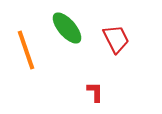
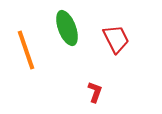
green ellipse: rotated 20 degrees clockwise
red L-shape: rotated 20 degrees clockwise
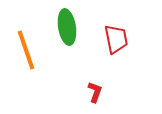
green ellipse: moved 1 px up; rotated 12 degrees clockwise
red trapezoid: rotated 16 degrees clockwise
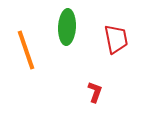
green ellipse: rotated 12 degrees clockwise
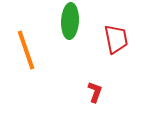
green ellipse: moved 3 px right, 6 px up
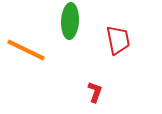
red trapezoid: moved 2 px right, 1 px down
orange line: rotated 45 degrees counterclockwise
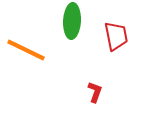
green ellipse: moved 2 px right
red trapezoid: moved 2 px left, 4 px up
